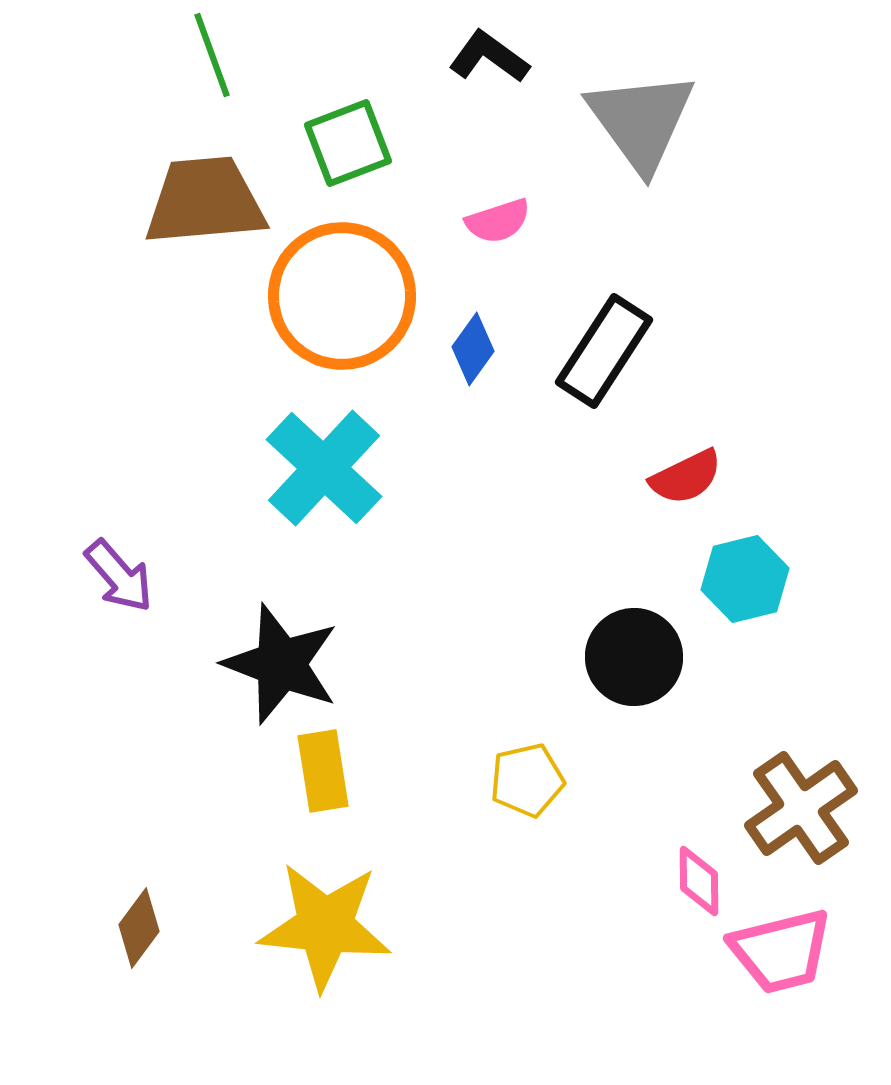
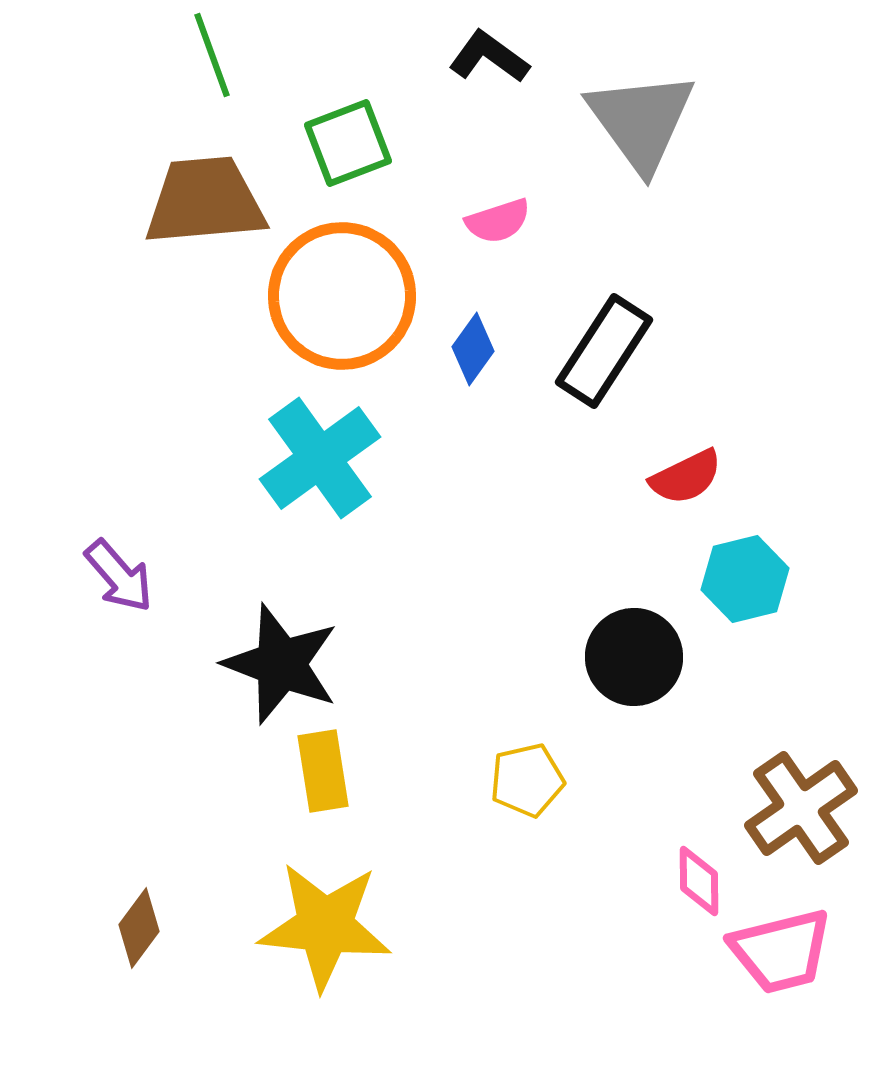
cyan cross: moved 4 px left, 10 px up; rotated 11 degrees clockwise
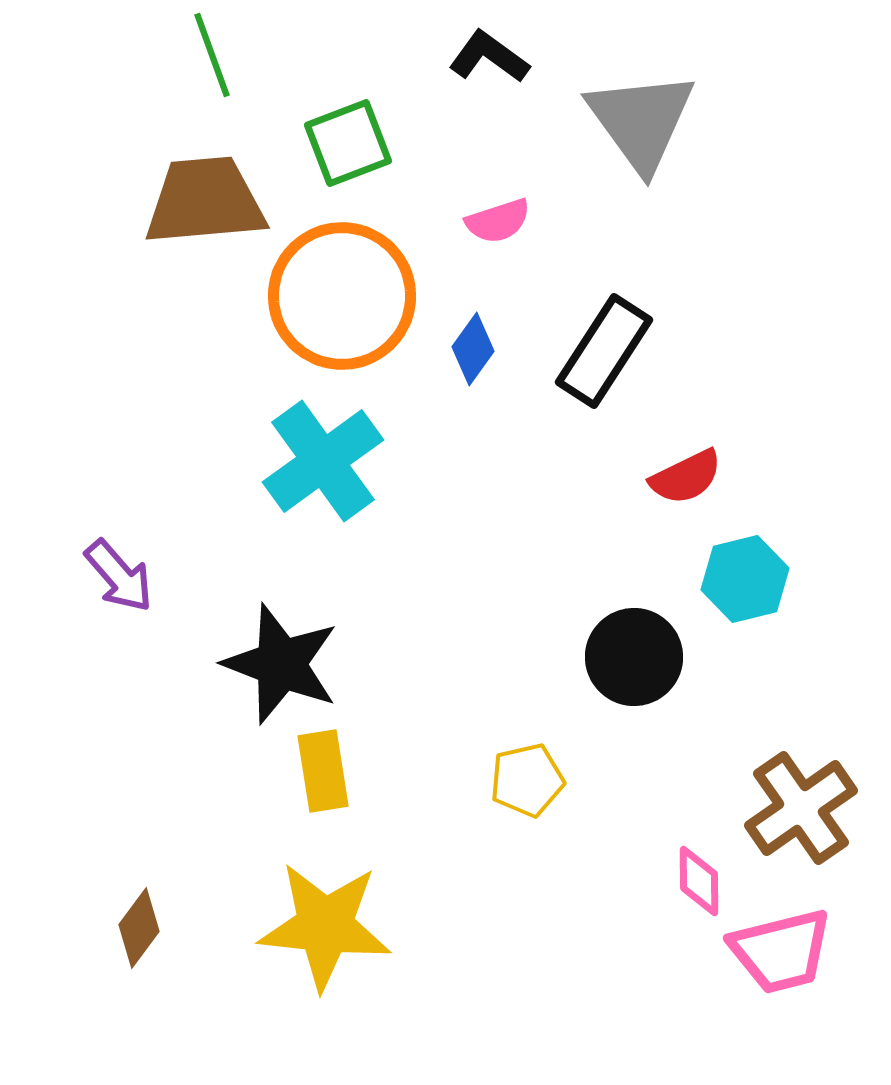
cyan cross: moved 3 px right, 3 px down
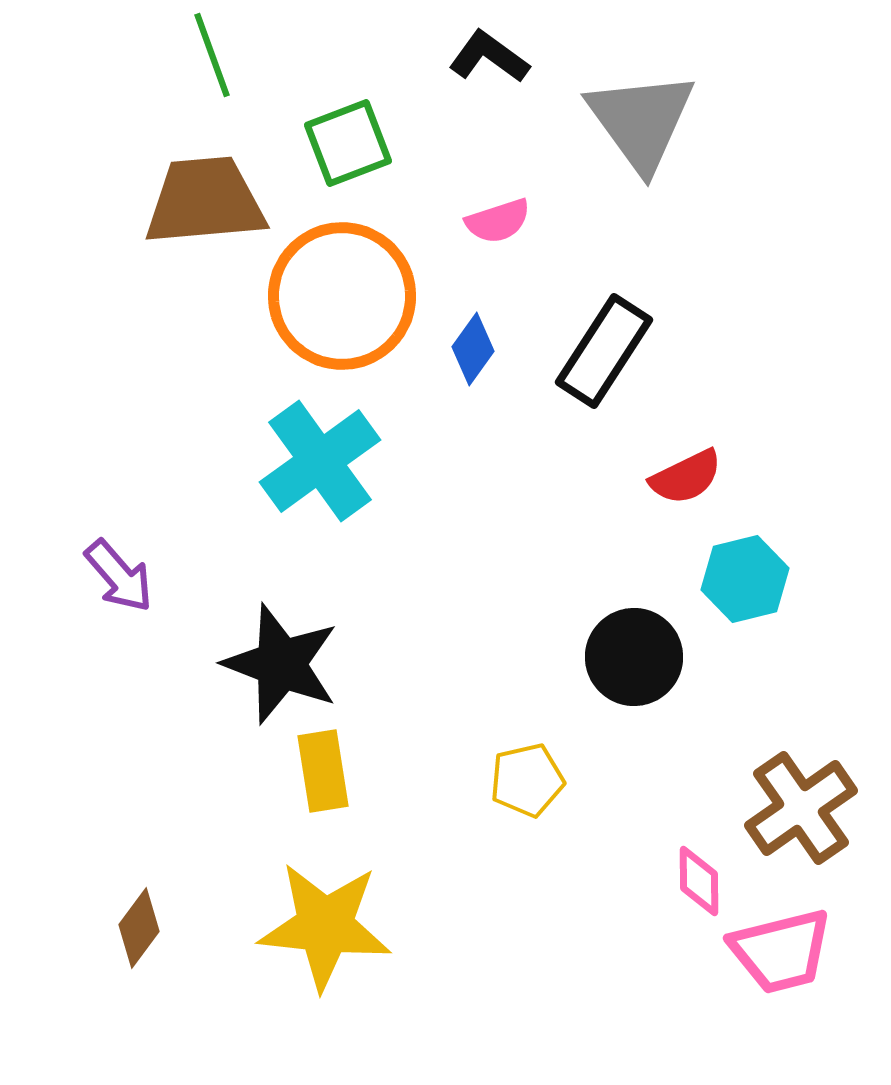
cyan cross: moved 3 px left
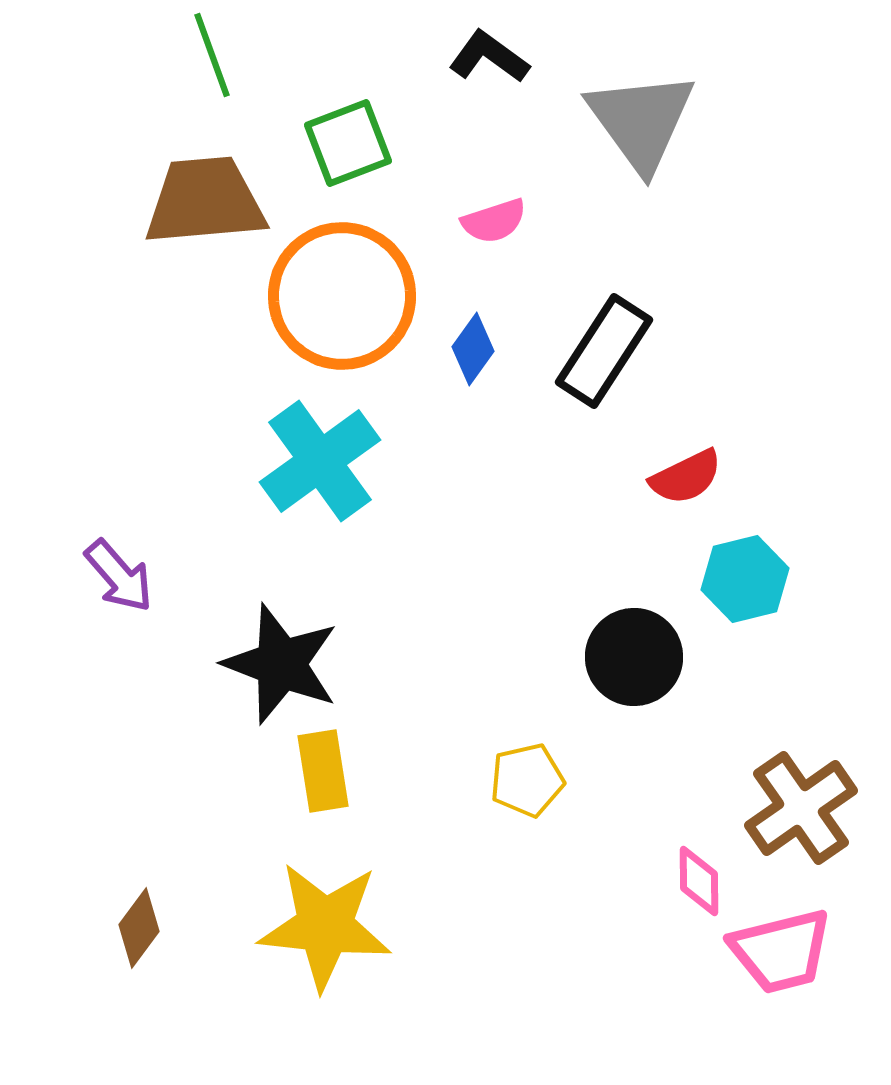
pink semicircle: moved 4 px left
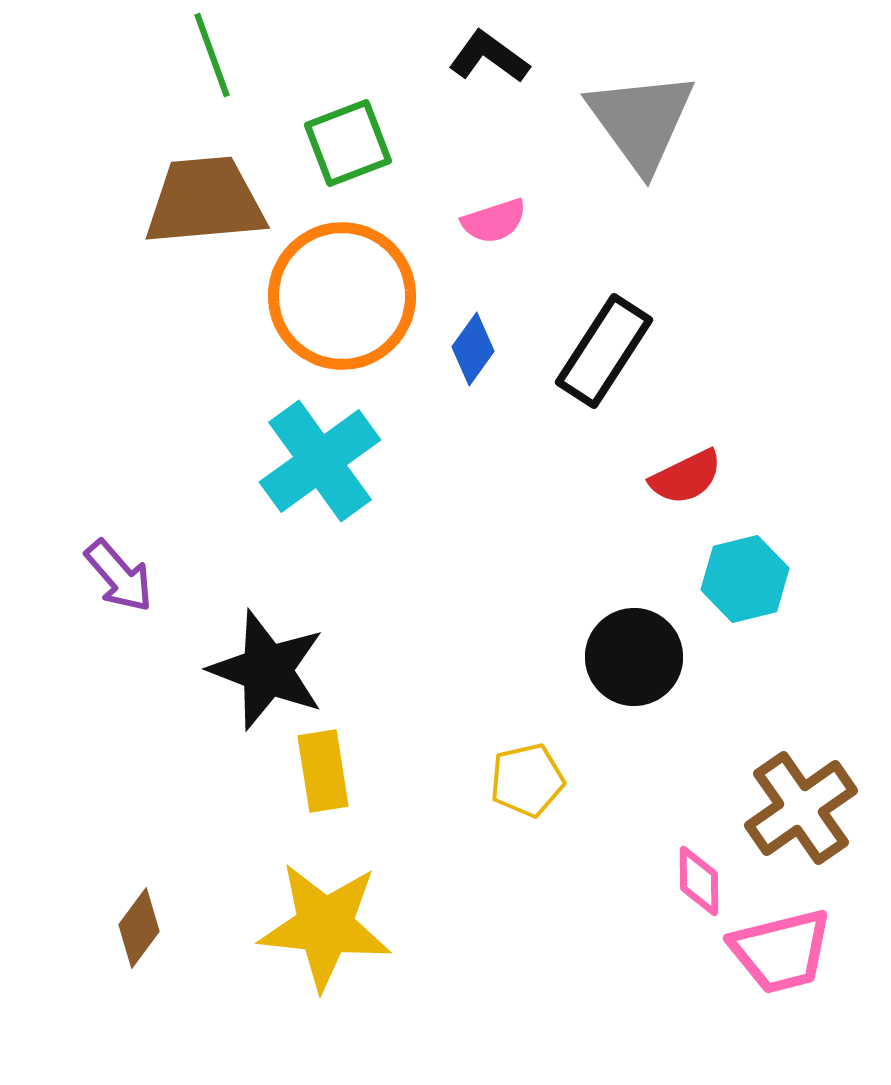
black star: moved 14 px left, 6 px down
